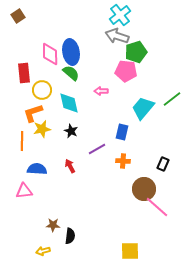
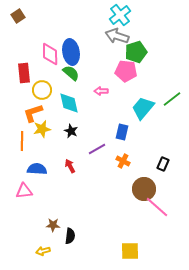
orange cross: rotated 24 degrees clockwise
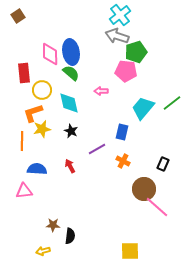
green line: moved 4 px down
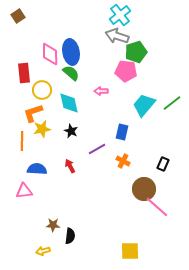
cyan trapezoid: moved 1 px right, 3 px up
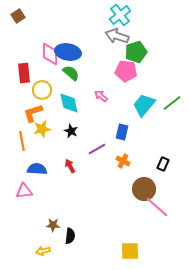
blue ellipse: moved 3 px left; rotated 70 degrees counterclockwise
pink arrow: moved 5 px down; rotated 40 degrees clockwise
orange line: rotated 12 degrees counterclockwise
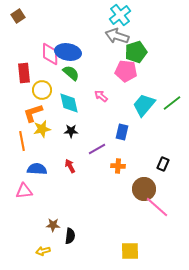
black star: rotated 24 degrees counterclockwise
orange cross: moved 5 px left, 5 px down; rotated 24 degrees counterclockwise
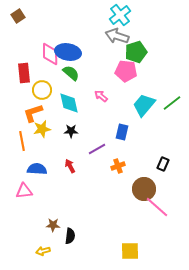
orange cross: rotated 24 degrees counterclockwise
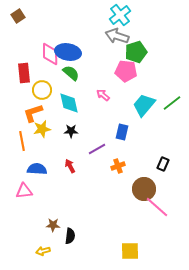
pink arrow: moved 2 px right, 1 px up
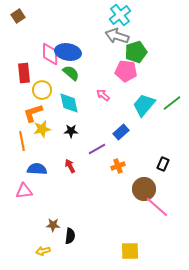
blue rectangle: moved 1 px left; rotated 35 degrees clockwise
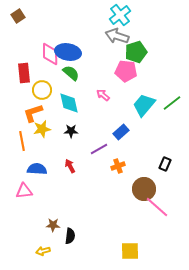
purple line: moved 2 px right
black rectangle: moved 2 px right
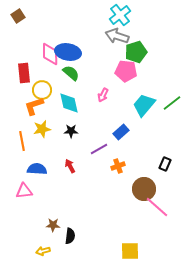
pink arrow: rotated 104 degrees counterclockwise
orange L-shape: moved 1 px right, 7 px up
